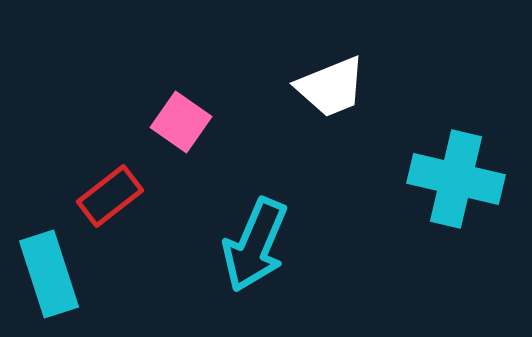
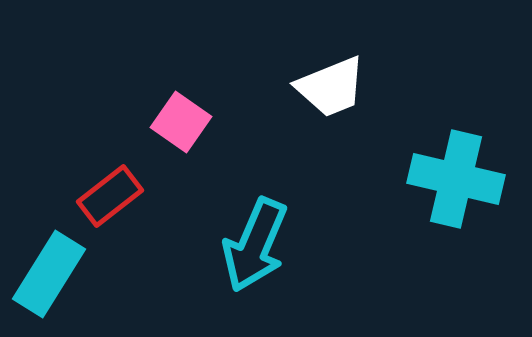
cyan rectangle: rotated 50 degrees clockwise
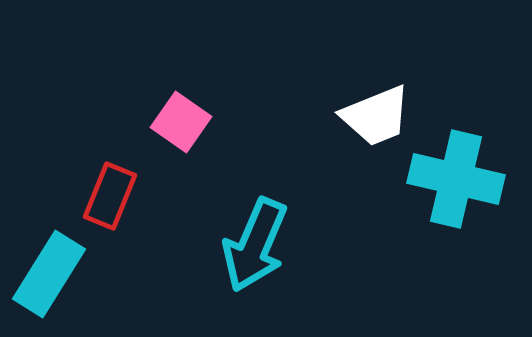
white trapezoid: moved 45 px right, 29 px down
red rectangle: rotated 30 degrees counterclockwise
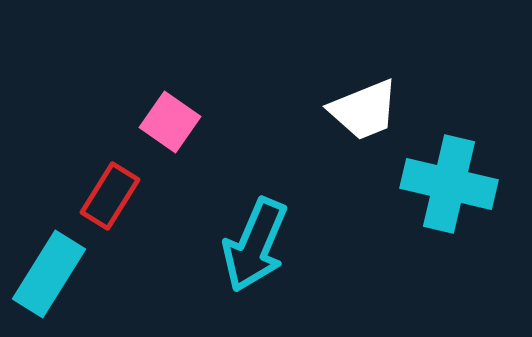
white trapezoid: moved 12 px left, 6 px up
pink square: moved 11 px left
cyan cross: moved 7 px left, 5 px down
red rectangle: rotated 10 degrees clockwise
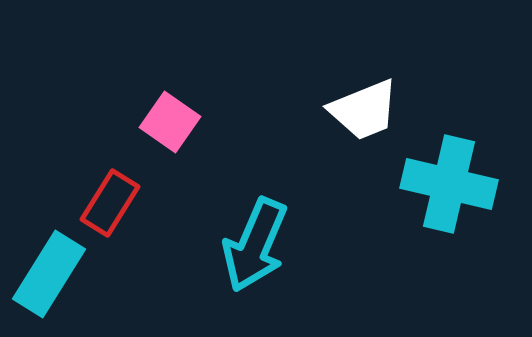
red rectangle: moved 7 px down
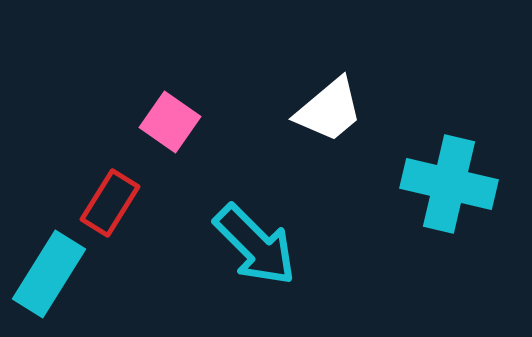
white trapezoid: moved 35 px left; rotated 18 degrees counterclockwise
cyan arrow: rotated 68 degrees counterclockwise
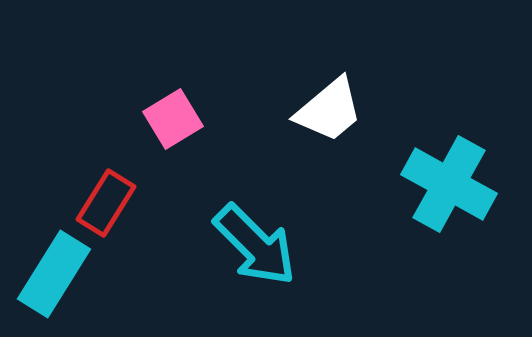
pink square: moved 3 px right, 3 px up; rotated 24 degrees clockwise
cyan cross: rotated 16 degrees clockwise
red rectangle: moved 4 px left
cyan rectangle: moved 5 px right
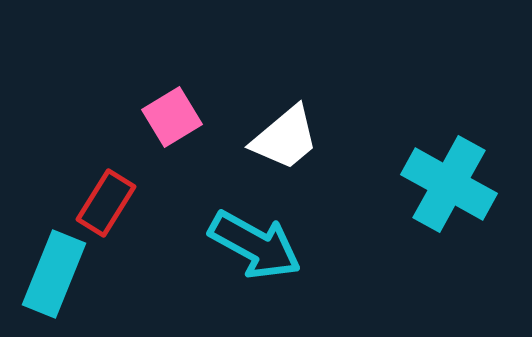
white trapezoid: moved 44 px left, 28 px down
pink square: moved 1 px left, 2 px up
cyan arrow: rotated 16 degrees counterclockwise
cyan rectangle: rotated 10 degrees counterclockwise
